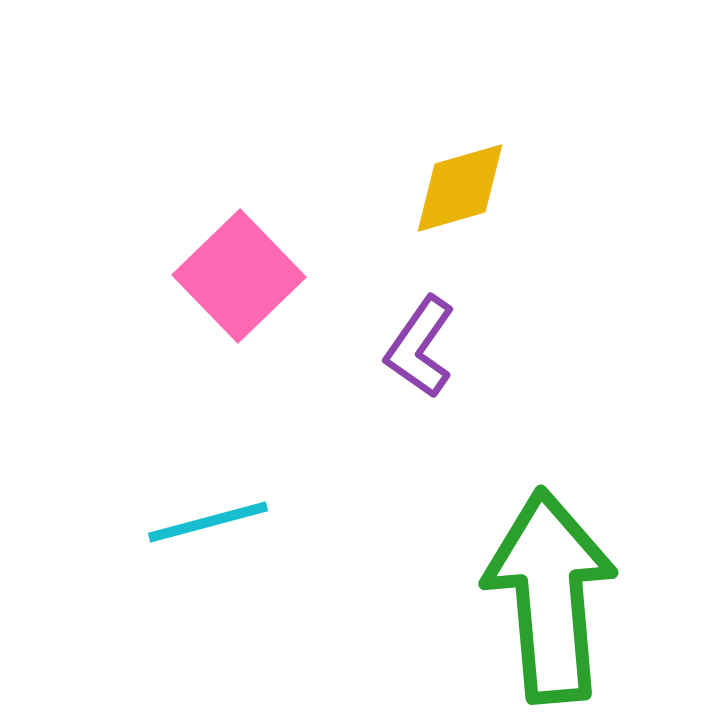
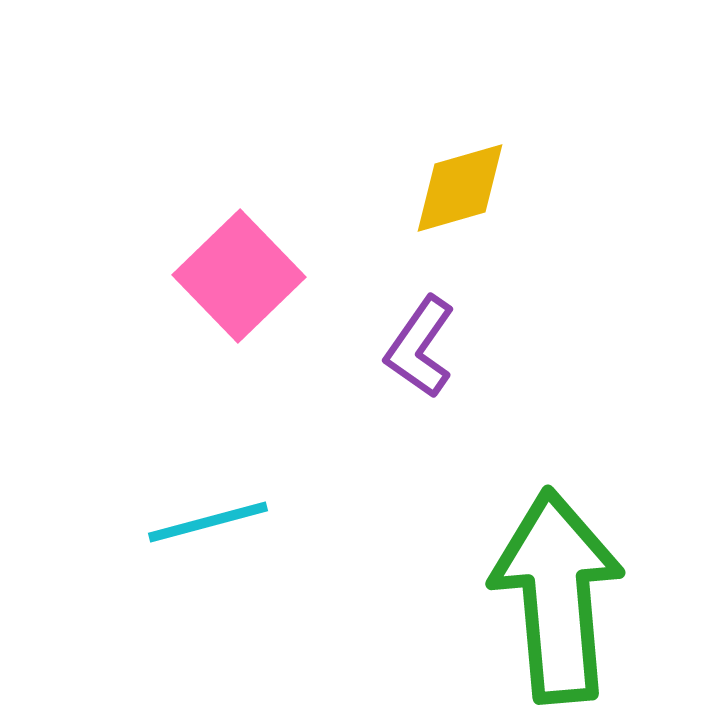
green arrow: moved 7 px right
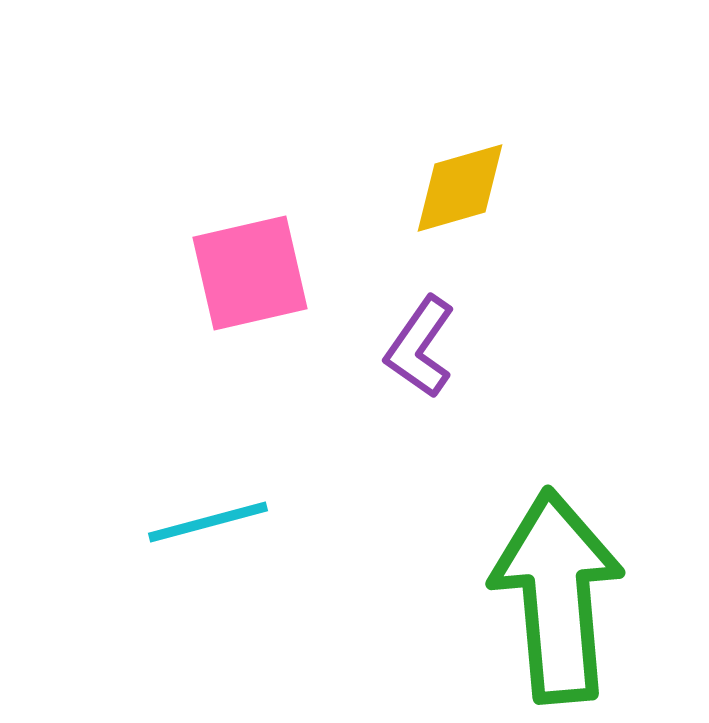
pink square: moved 11 px right, 3 px up; rotated 31 degrees clockwise
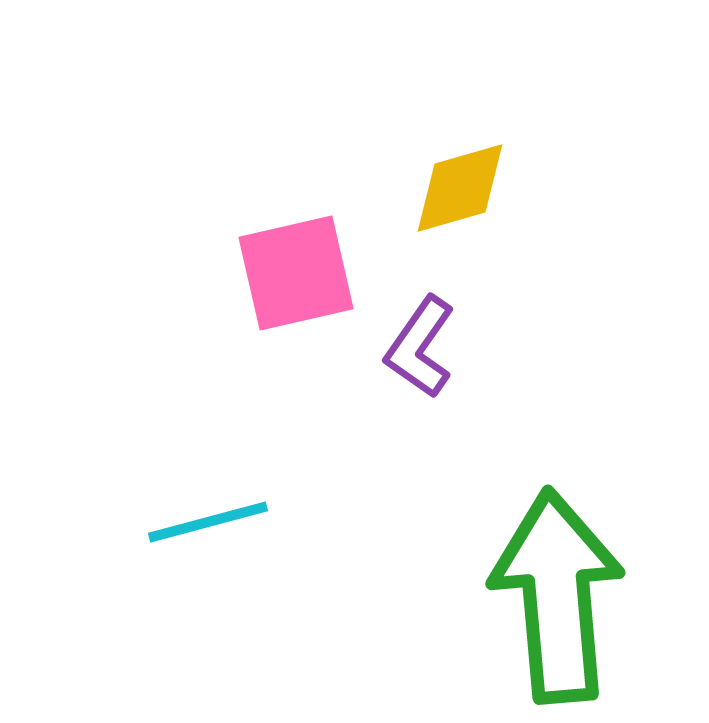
pink square: moved 46 px right
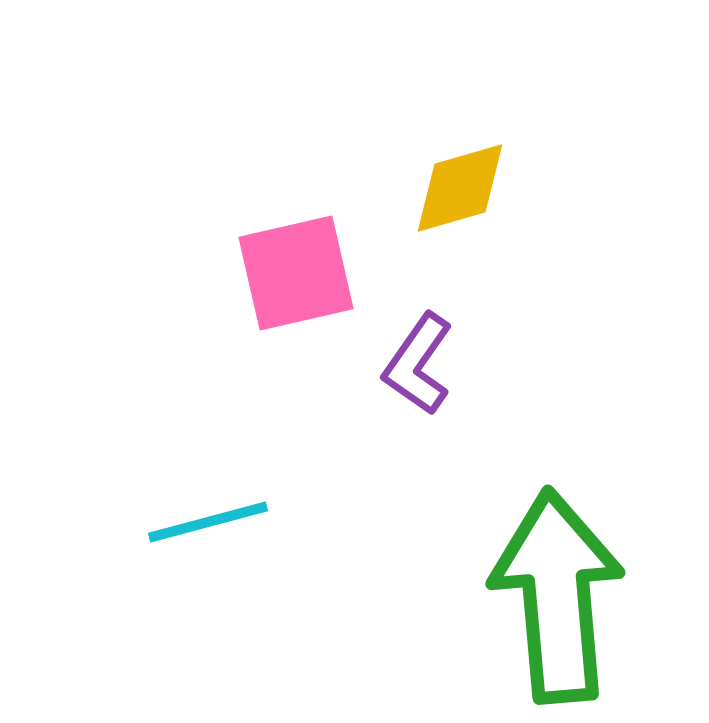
purple L-shape: moved 2 px left, 17 px down
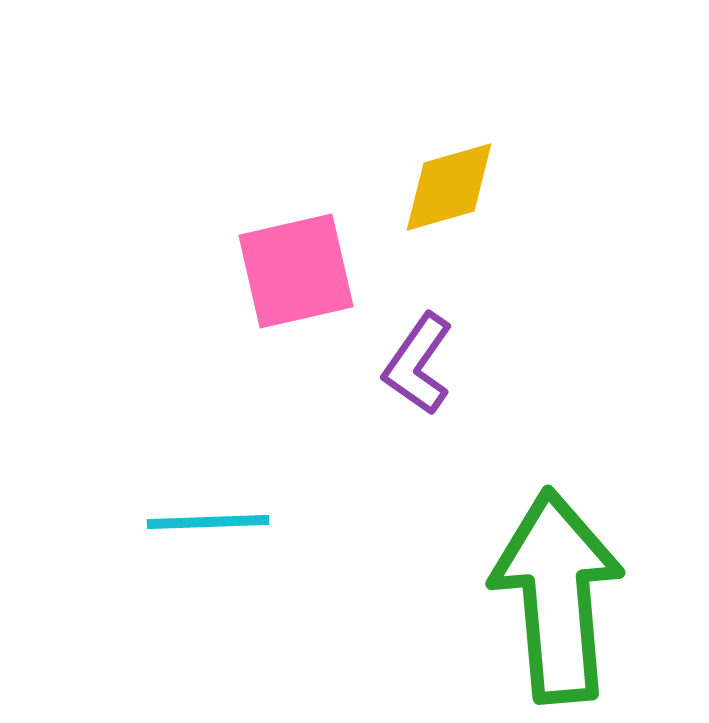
yellow diamond: moved 11 px left, 1 px up
pink square: moved 2 px up
cyan line: rotated 13 degrees clockwise
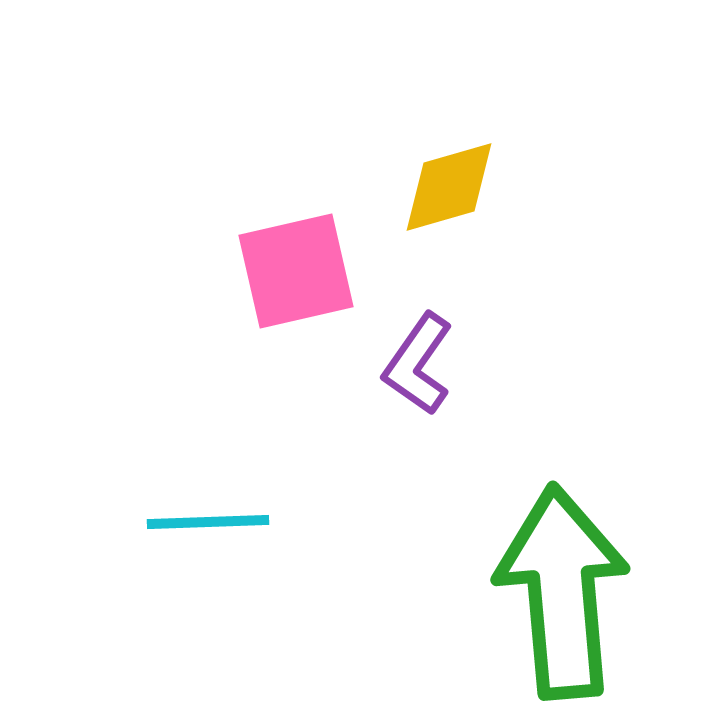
green arrow: moved 5 px right, 4 px up
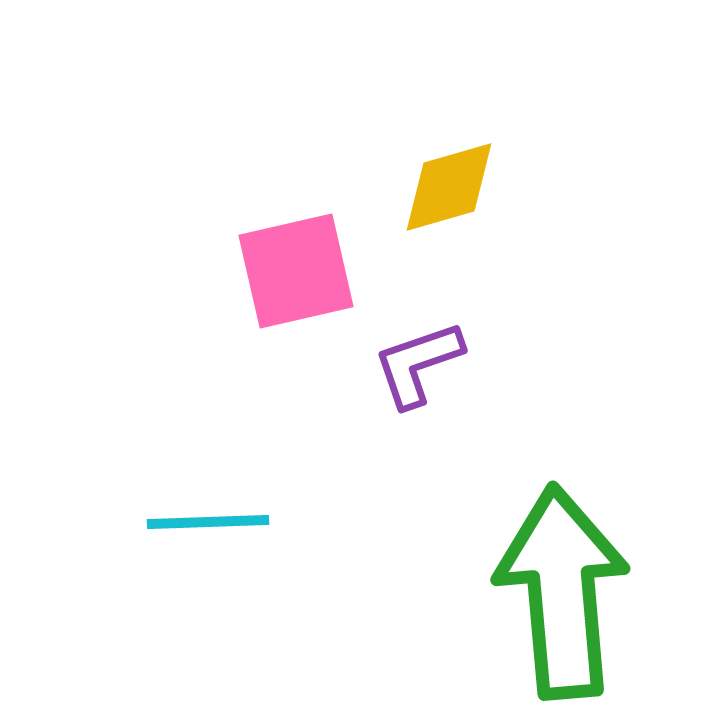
purple L-shape: rotated 36 degrees clockwise
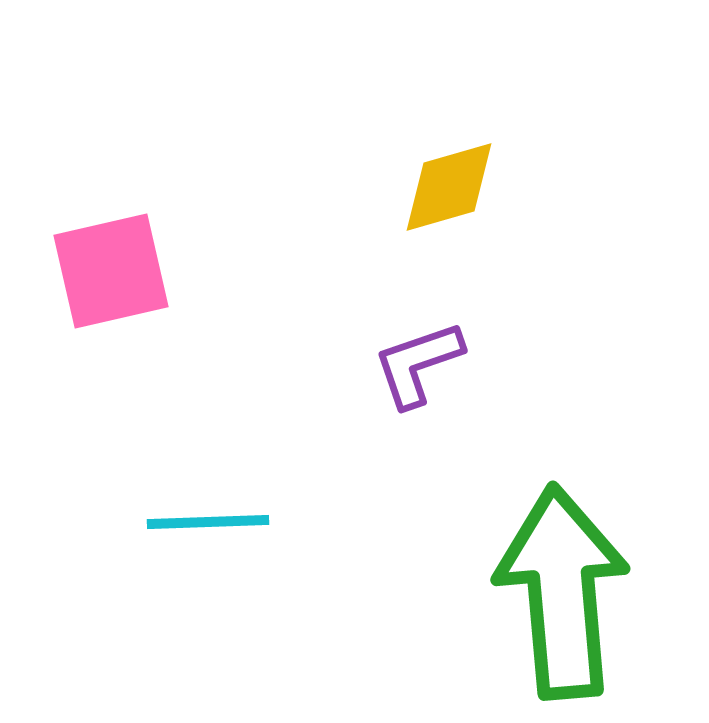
pink square: moved 185 px left
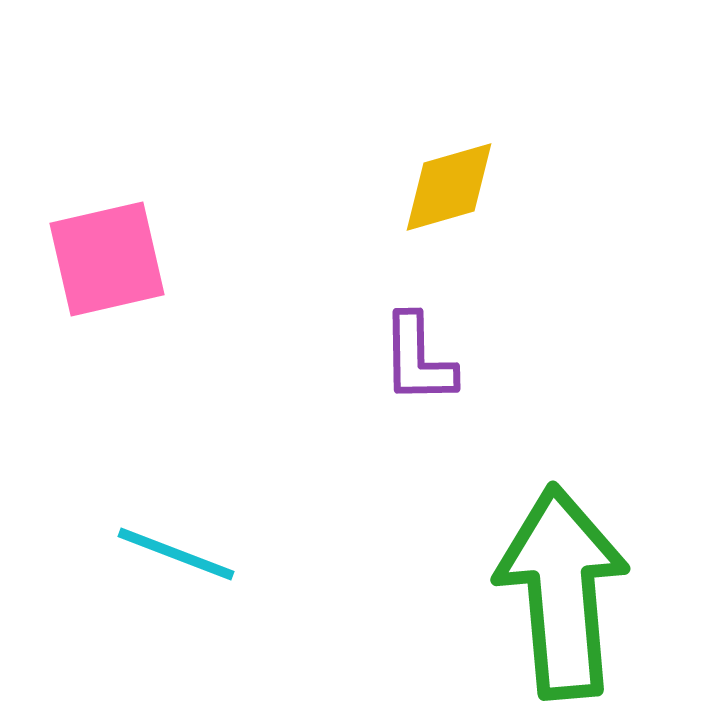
pink square: moved 4 px left, 12 px up
purple L-shape: moved 5 px up; rotated 72 degrees counterclockwise
cyan line: moved 32 px left, 32 px down; rotated 23 degrees clockwise
